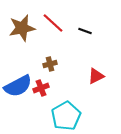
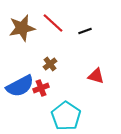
black line: rotated 40 degrees counterclockwise
brown cross: rotated 24 degrees counterclockwise
red triangle: rotated 42 degrees clockwise
blue semicircle: moved 2 px right
cyan pentagon: rotated 8 degrees counterclockwise
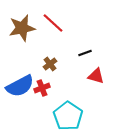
black line: moved 22 px down
red cross: moved 1 px right
cyan pentagon: moved 2 px right
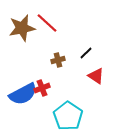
red line: moved 6 px left
black line: moved 1 px right; rotated 24 degrees counterclockwise
brown cross: moved 8 px right, 4 px up; rotated 24 degrees clockwise
red triangle: rotated 18 degrees clockwise
blue semicircle: moved 3 px right, 8 px down
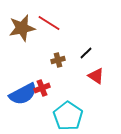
red line: moved 2 px right; rotated 10 degrees counterclockwise
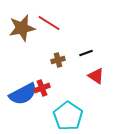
black line: rotated 24 degrees clockwise
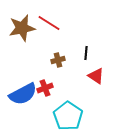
black line: rotated 64 degrees counterclockwise
red cross: moved 3 px right
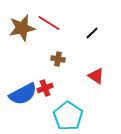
black line: moved 6 px right, 20 px up; rotated 40 degrees clockwise
brown cross: moved 1 px up; rotated 24 degrees clockwise
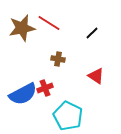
cyan pentagon: rotated 8 degrees counterclockwise
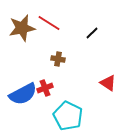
red triangle: moved 12 px right, 7 px down
